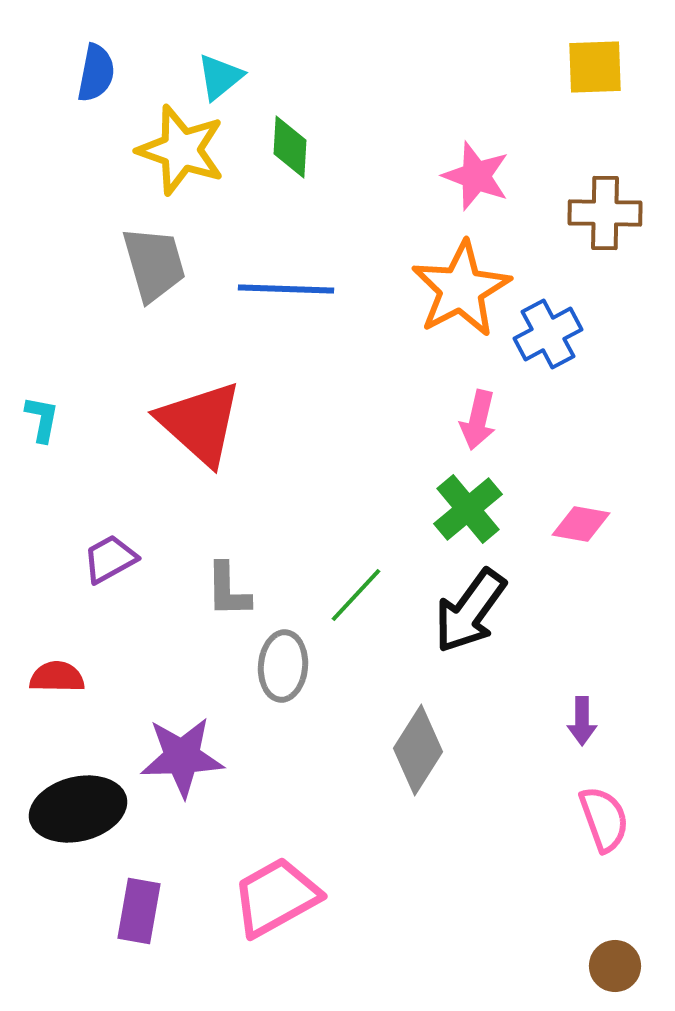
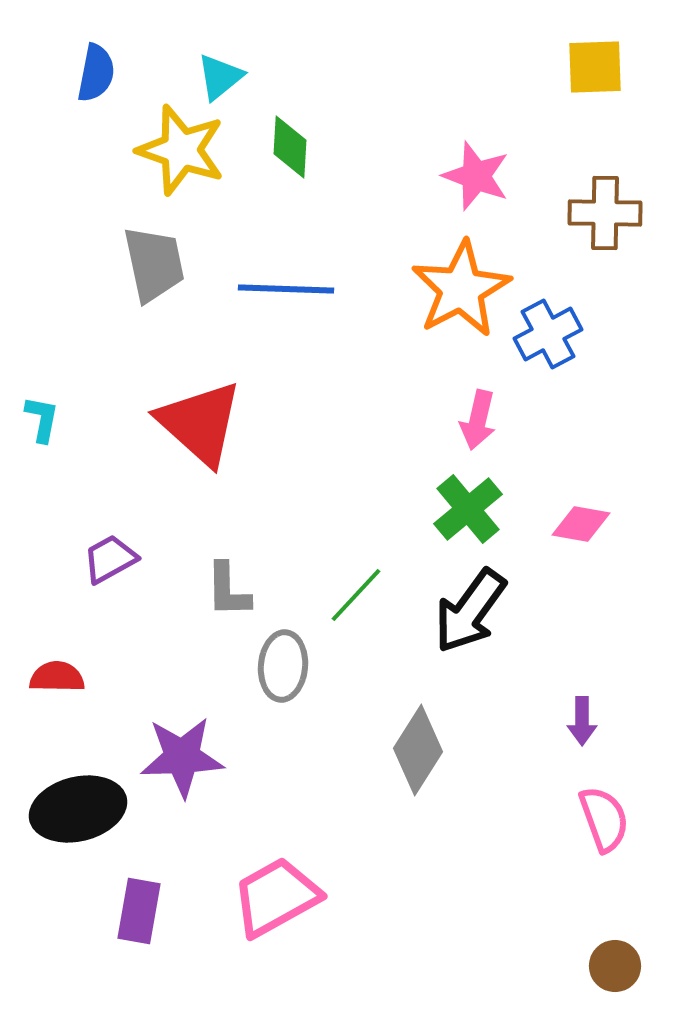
gray trapezoid: rotated 4 degrees clockwise
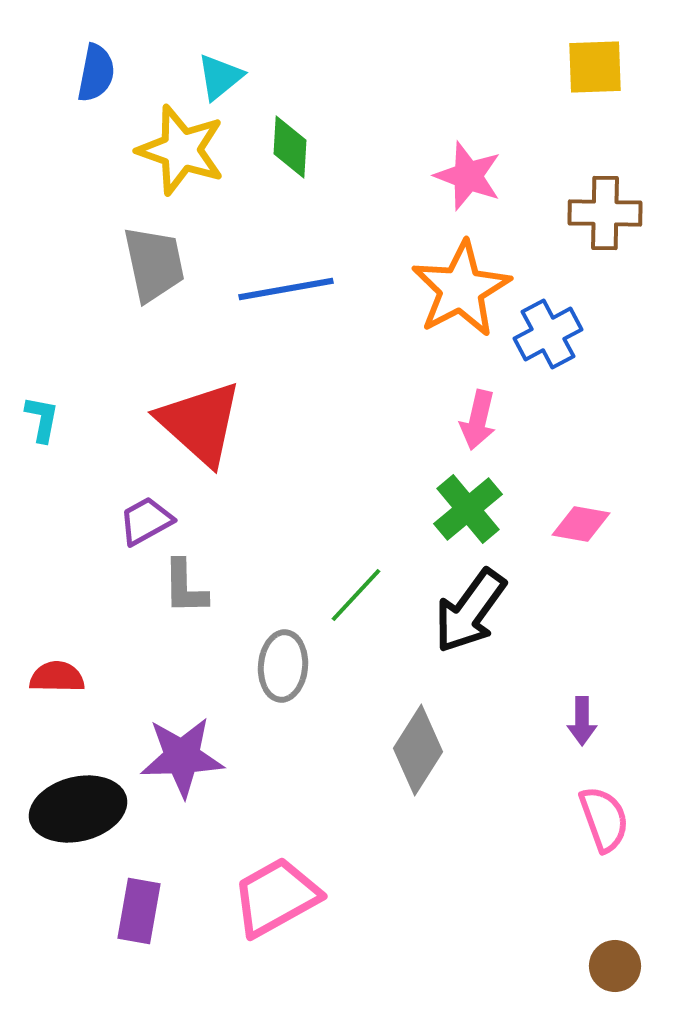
pink star: moved 8 px left
blue line: rotated 12 degrees counterclockwise
purple trapezoid: moved 36 px right, 38 px up
gray L-shape: moved 43 px left, 3 px up
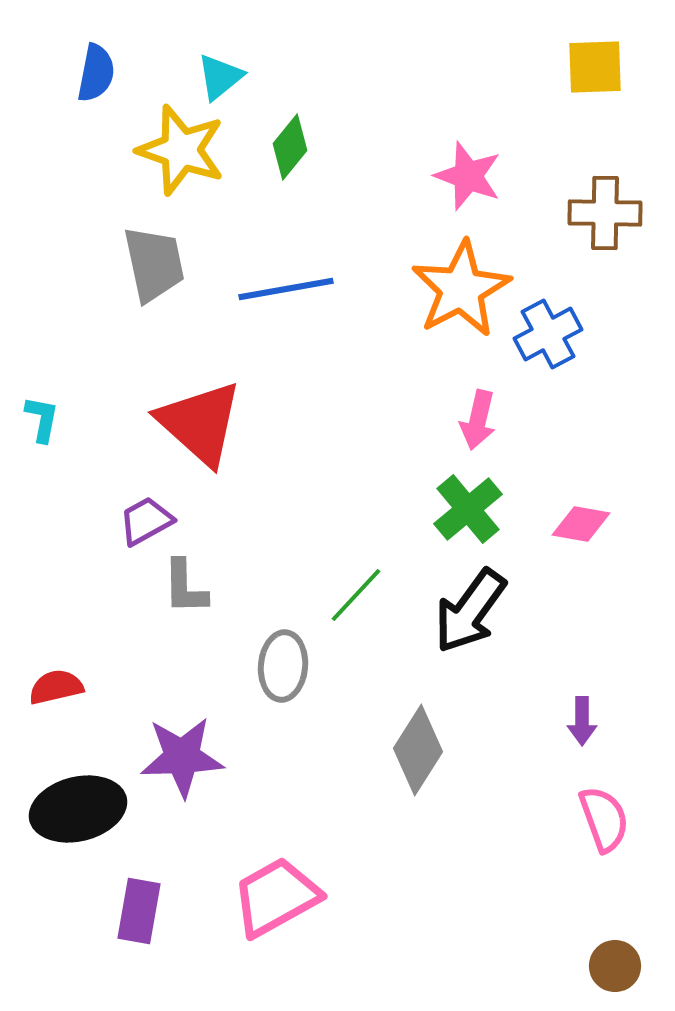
green diamond: rotated 36 degrees clockwise
red semicircle: moved 1 px left, 10 px down; rotated 14 degrees counterclockwise
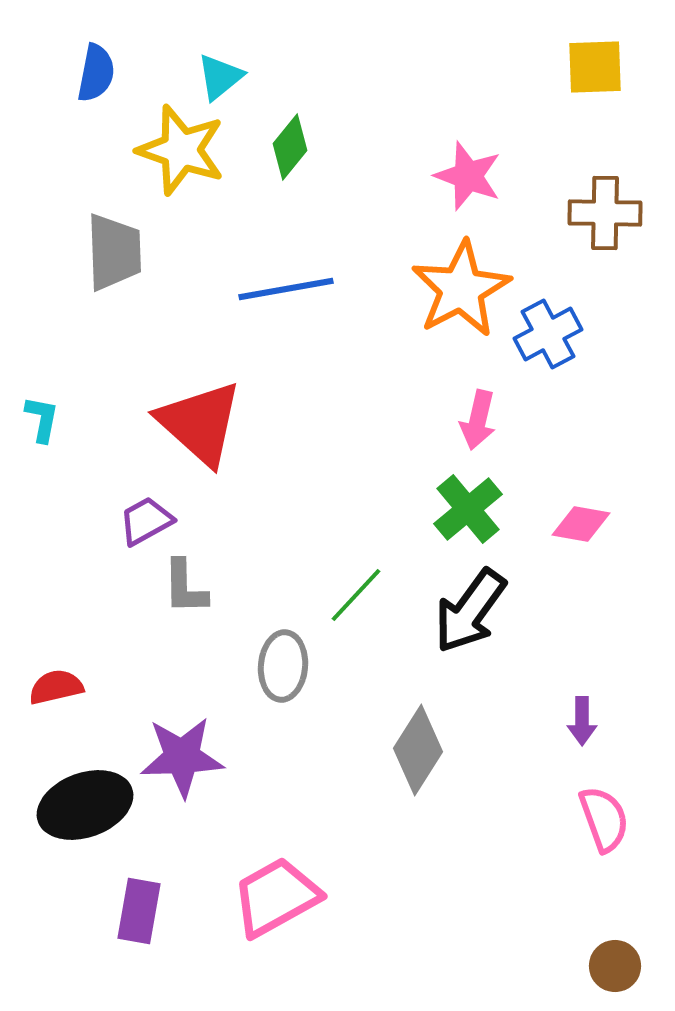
gray trapezoid: moved 40 px left, 12 px up; rotated 10 degrees clockwise
black ellipse: moved 7 px right, 4 px up; rotated 6 degrees counterclockwise
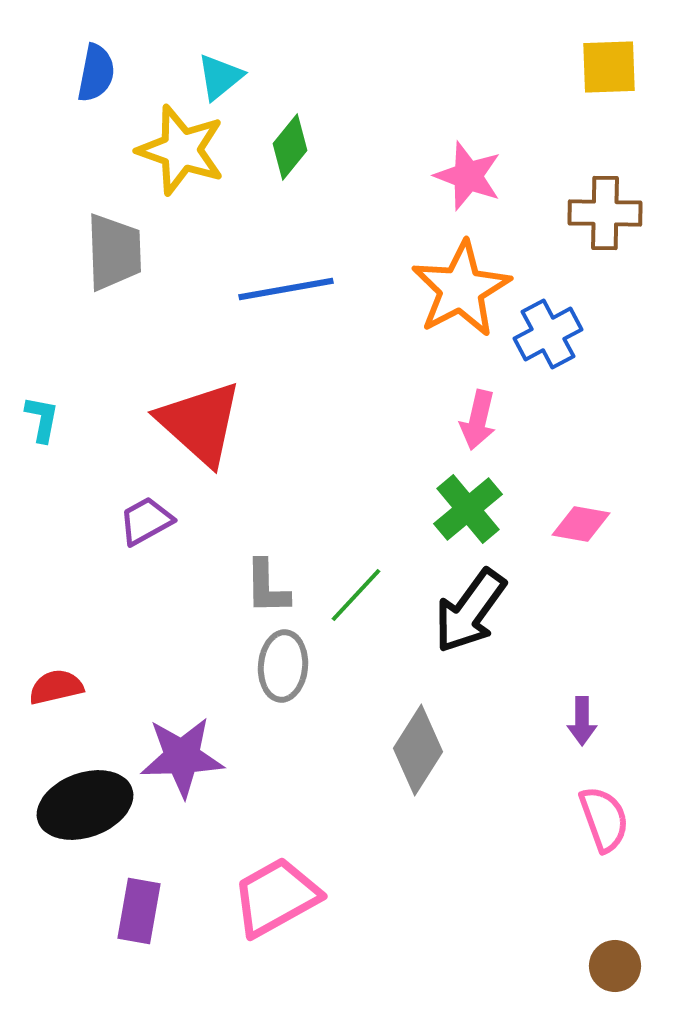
yellow square: moved 14 px right
gray L-shape: moved 82 px right
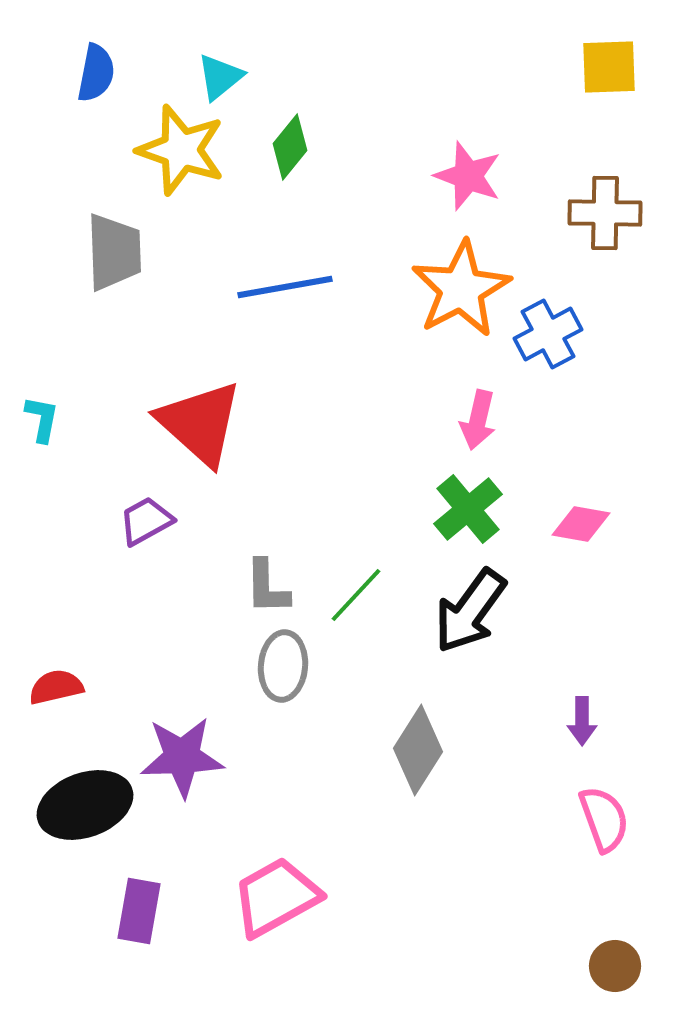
blue line: moved 1 px left, 2 px up
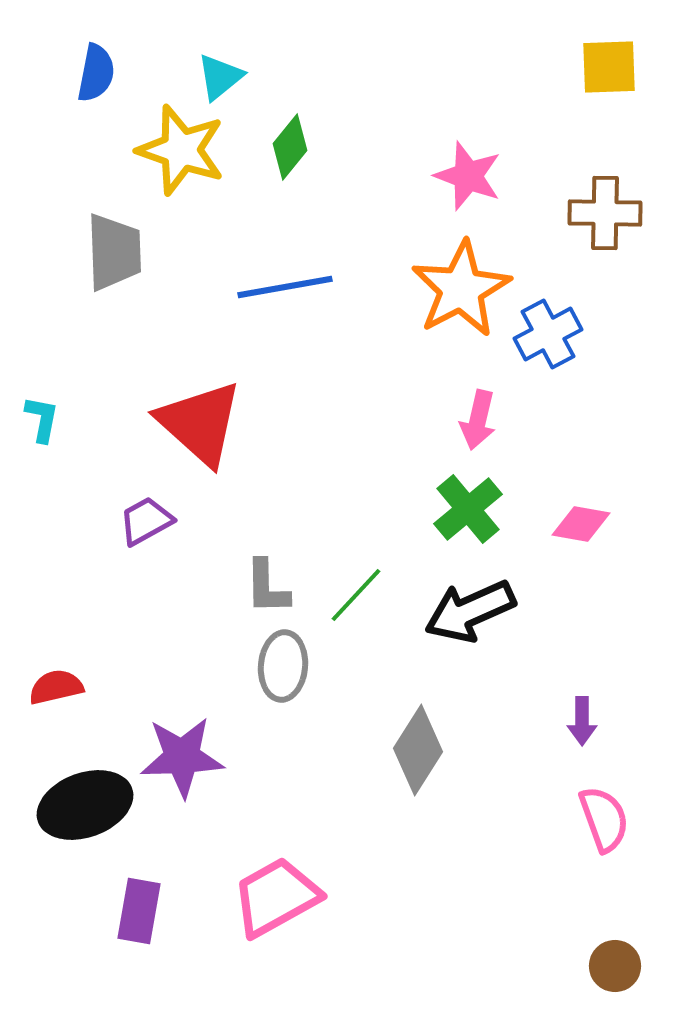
black arrow: rotated 30 degrees clockwise
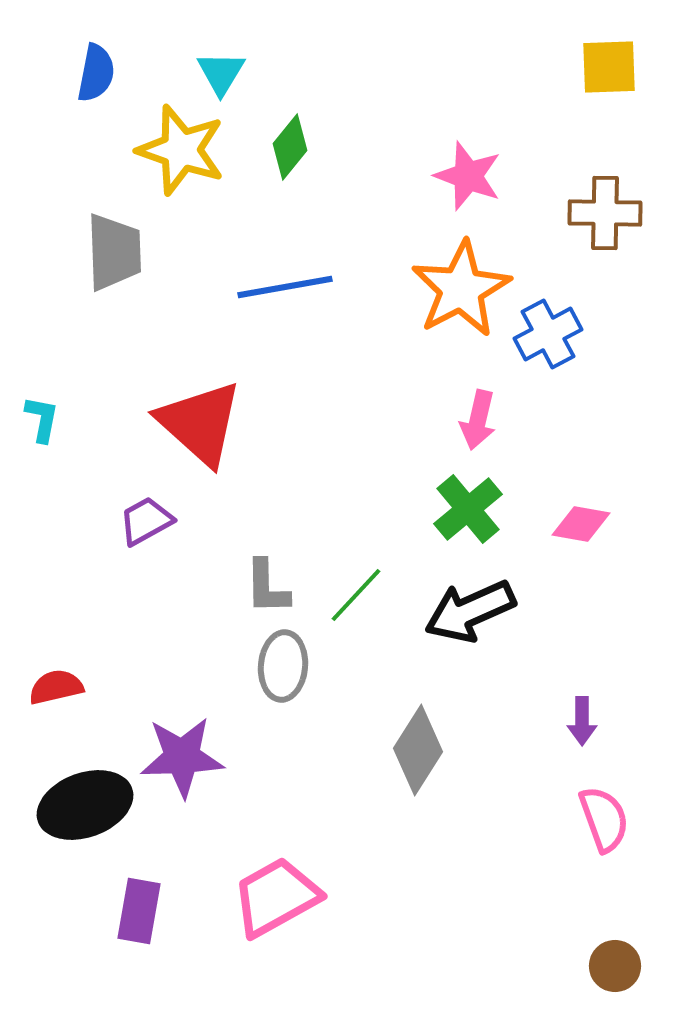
cyan triangle: moved 1 px right, 4 px up; rotated 20 degrees counterclockwise
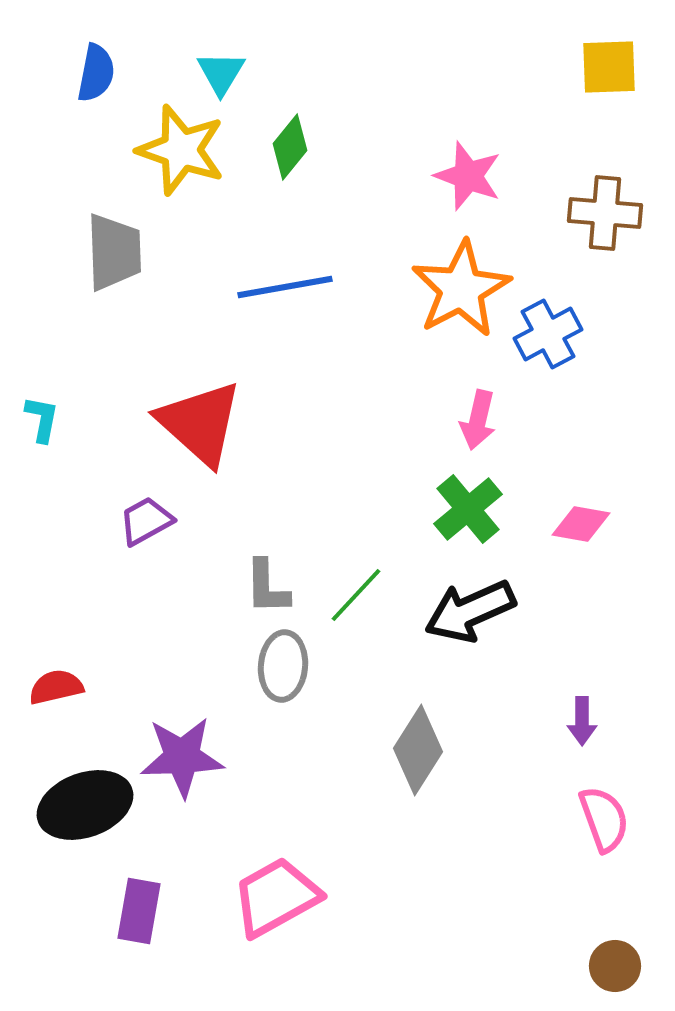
brown cross: rotated 4 degrees clockwise
